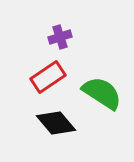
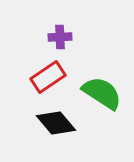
purple cross: rotated 15 degrees clockwise
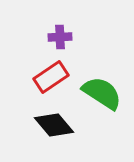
red rectangle: moved 3 px right
black diamond: moved 2 px left, 2 px down
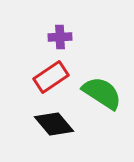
black diamond: moved 1 px up
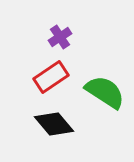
purple cross: rotated 30 degrees counterclockwise
green semicircle: moved 3 px right, 1 px up
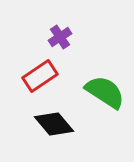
red rectangle: moved 11 px left, 1 px up
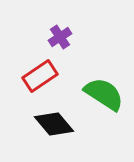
green semicircle: moved 1 px left, 2 px down
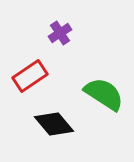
purple cross: moved 4 px up
red rectangle: moved 10 px left
